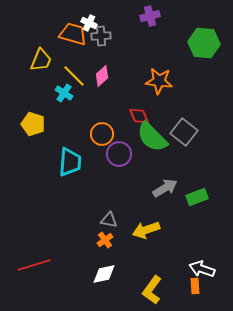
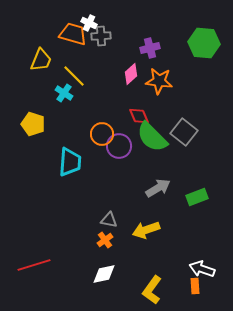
purple cross: moved 32 px down
pink diamond: moved 29 px right, 2 px up
purple circle: moved 8 px up
gray arrow: moved 7 px left
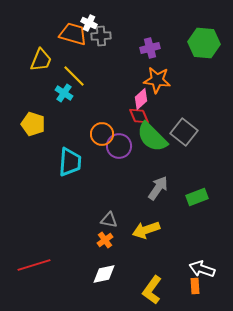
pink diamond: moved 10 px right, 25 px down
orange star: moved 2 px left, 1 px up
gray arrow: rotated 25 degrees counterclockwise
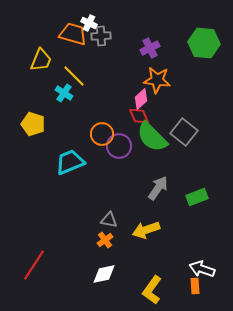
purple cross: rotated 12 degrees counterclockwise
cyan trapezoid: rotated 116 degrees counterclockwise
red line: rotated 40 degrees counterclockwise
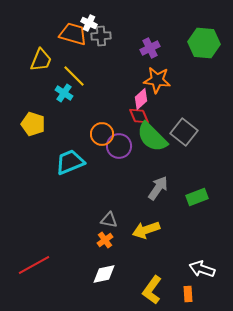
red line: rotated 28 degrees clockwise
orange rectangle: moved 7 px left, 8 px down
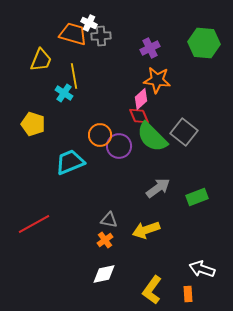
yellow line: rotated 35 degrees clockwise
orange circle: moved 2 px left, 1 px down
gray arrow: rotated 20 degrees clockwise
red line: moved 41 px up
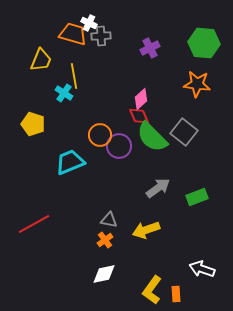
orange star: moved 40 px right, 4 px down
orange rectangle: moved 12 px left
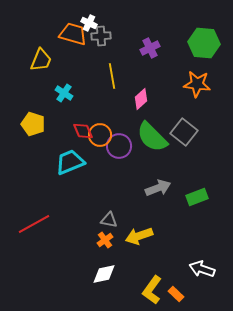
yellow line: moved 38 px right
red diamond: moved 56 px left, 15 px down
gray arrow: rotated 15 degrees clockwise
yellow arrow: moved 7 px left, 6 px down
orange rectangle: rotated 42 degrees counterclockwise
